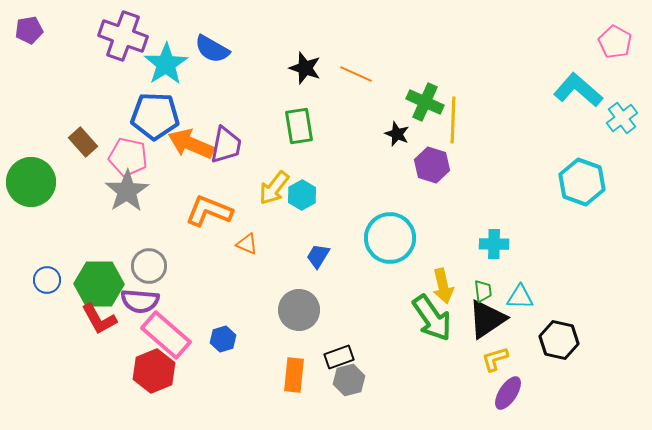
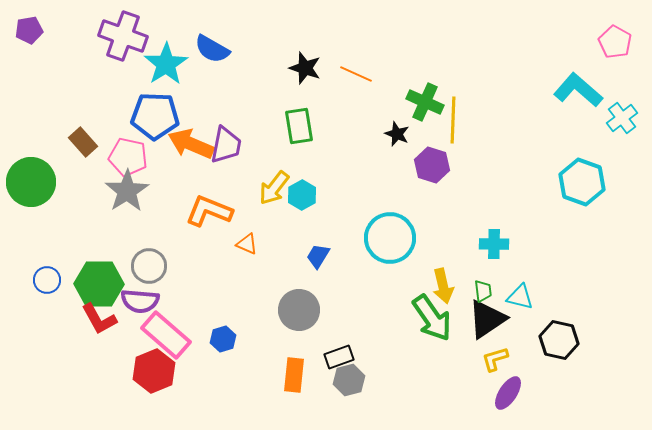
cyan triangle at (520, 297): rotated 12 degrees clockwise
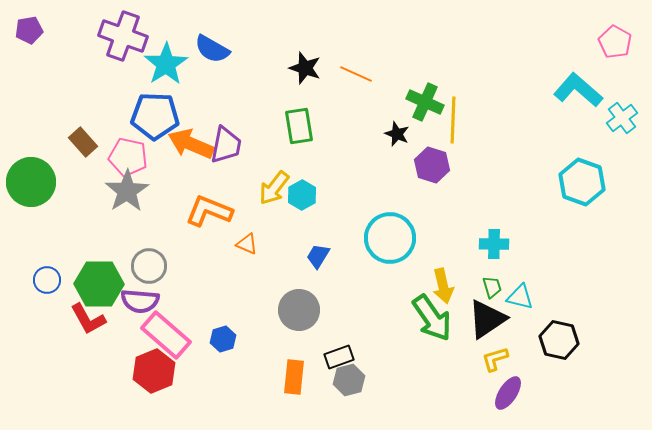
green trapezoid at (483, 291): moved 9 px right, 4 px up; rotated 10 degrees counterclockwise
red L-shape at (99, 319): moved 11 px left
orange rectangle at (294, 375): moved 2 px down
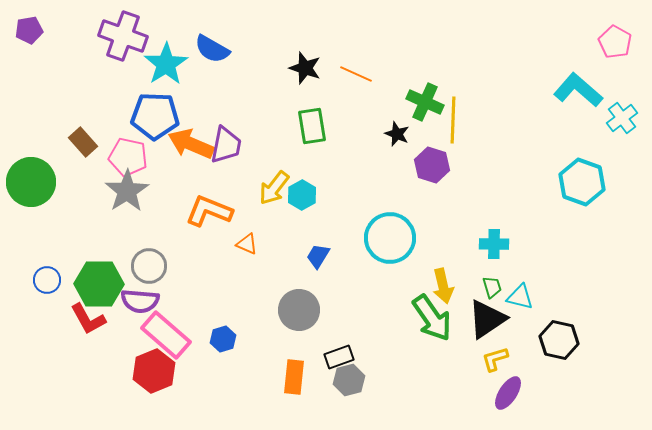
green rectangle at (299, 126): moved 13 px right
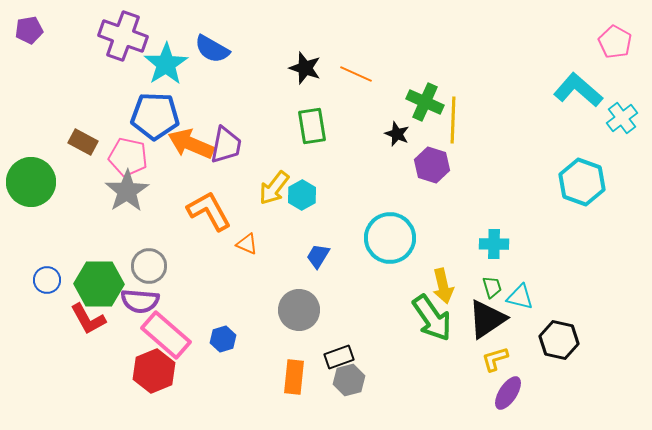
brown rectangle at (83, 142): rotated 20 degrees counterclockwise
orange L-shape at (209, 211): rotated 39 degrees clockwise
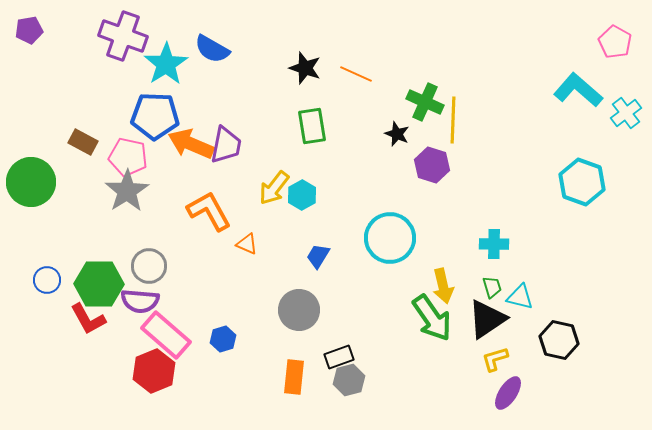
cyan cross at (622, 118): moved 4 px right, 5 px up
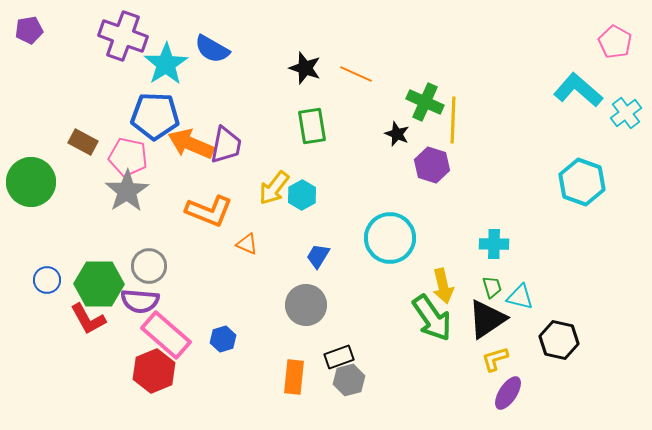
orange L-shape at (209, 211): rotated 141 degrees clockwise
gray circle at (299, 310): moved 7 px right, 5 px up
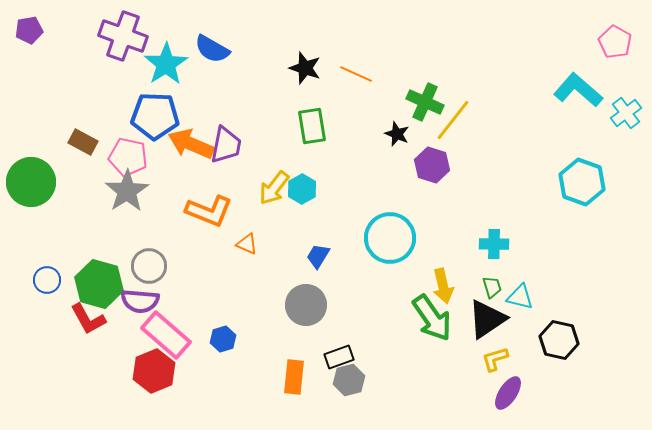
yellow line at (453, 120): rotated 36 degrees clockwise
cyan hexagon at (302, 195): moved 6 px up
green hexagon at (99, 284): rotated 15 degrees clockwise
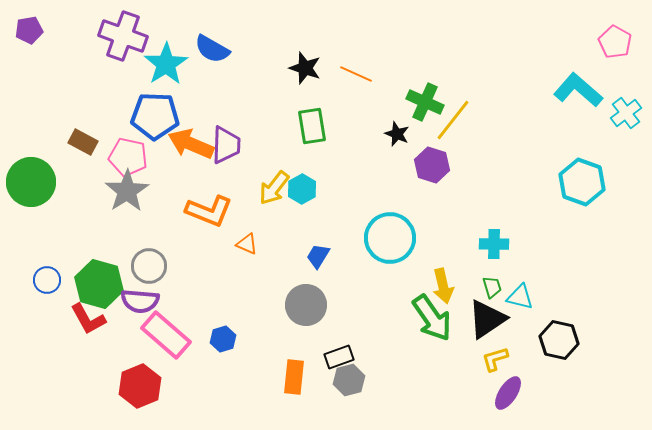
purple trapezoid at (226, 145): rotated 9 degrees counterclockwise
red hexagon at (154, 371): moved 14 px left, 15 px down
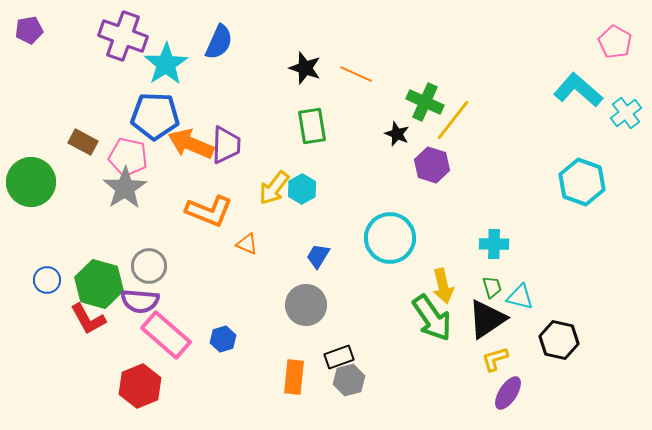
blue semicircle at (212, 49): moved 7 px right, 7 px up; rotated 96 degrees counterclockwise
gray star at (127, 191): moved 2 px left, 3 px up
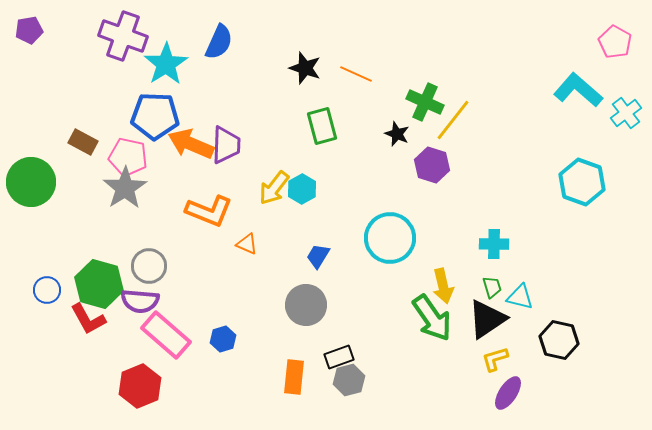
green rectangle at (312, 126): moved 10 px right; rotated 6 degrees counterclockwise
blue circle at (47, 280): moved 10 px down
